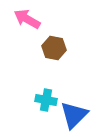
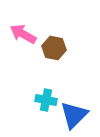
pink arrow: moved 4 px left, 15 px down
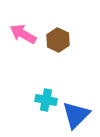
brown hexagon: moved 4 px right, 8 px up; rotated 15 degrees clockwise
blue triangle: moved 2 px right
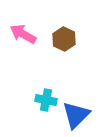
brown hexagon: moved 6 px right, 1 px up
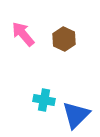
pink arrow: rotated 20 degrees clockwise
cyan cross: moved 2 px left
